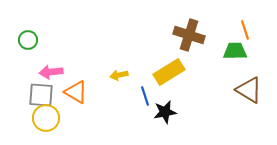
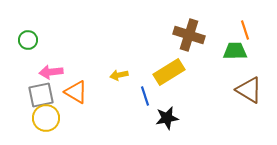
gray square: rotated 16 degrees counterclockwise
black star: moved 2 px right, 6 px down
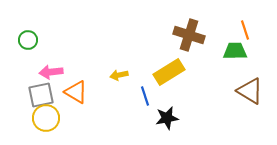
brown triangle: moved 1 px right, 1 px down
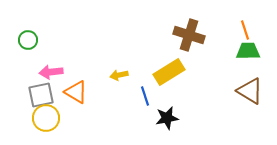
green trapezoid: moved 13 px right
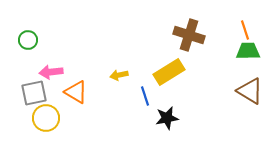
gray square: moved 7 px left, 2 px up
